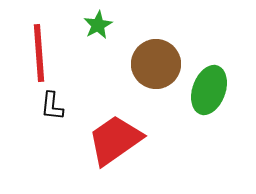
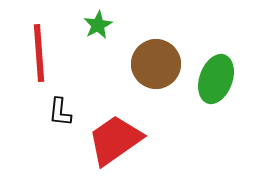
green ellipse: moved 7 px right, 11 px up
black L-shape: moved 8 px right, 6 px down
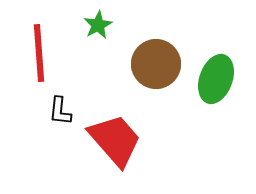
black L-shape: moved 1 px up
red trapezoid: rotated 84 degrees clockwise
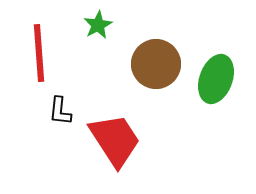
red trapezoid: rotated 8 degrees clockwise
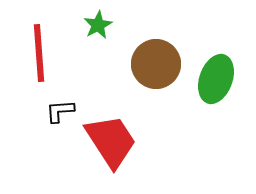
black L-shape: rotated 80 degrees clockwise
red trapezoid: moved 4 px left, 1 px down
